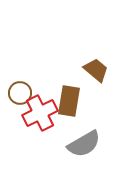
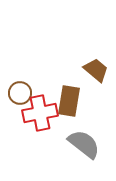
red cross: rotated 16 degrees clockwise
gray semicircle: rotated 112 degrees counterclockwise
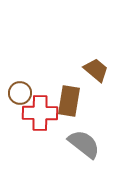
red cross: rotated 12 degrees clockwise
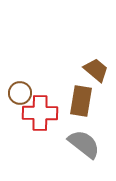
brown rectangle: moved 12 px right
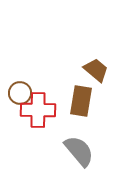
red cross: moved 2 px left, 3 px up
gray semicircle: moved 5 px left, 7 px down; rotated 12 degrees clockwise
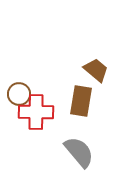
brown circle: moved 1 px left, 1 px down
red cross: moved 2 px left, 2 px down
gray semicircle: moved 1 px down
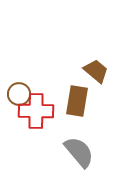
brown trapezoid: moved 1 px down
brown rectangle: moved 4 px left
red cross: moved 1 px up
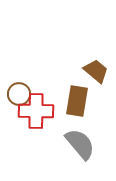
gray semicircle: moved 1 px right, 8 px up
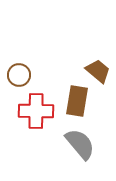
brown trapezoid: moved 2 px right
brown circle: moved 19 px up
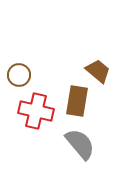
red cross: rotated 12 degrees clockwise
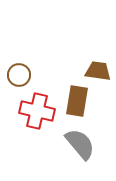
brown trapezoid: rotated 32 degrees counterclockwise
red cross: moved 1 px right
